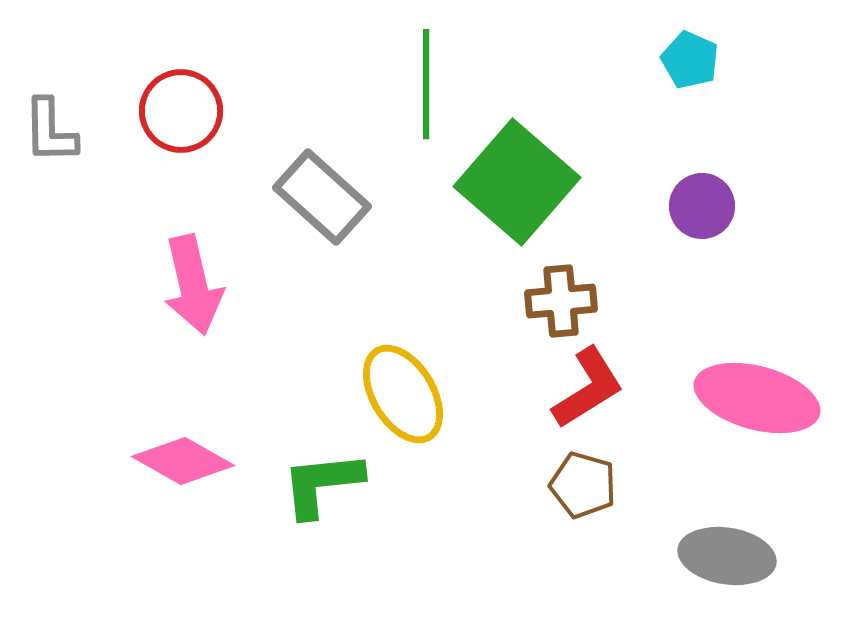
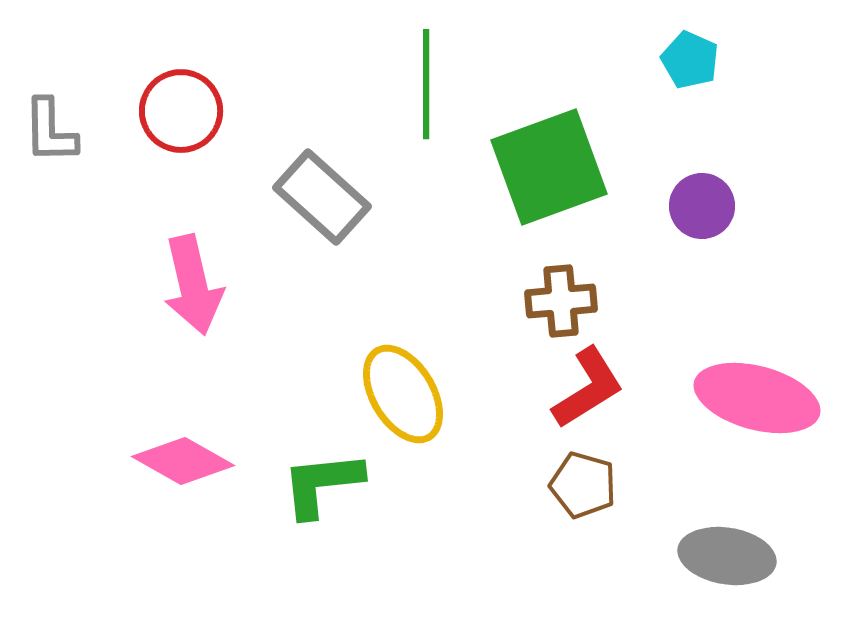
green square: moved 32 px right, 15 px up; rotated 29 degrees clockwise
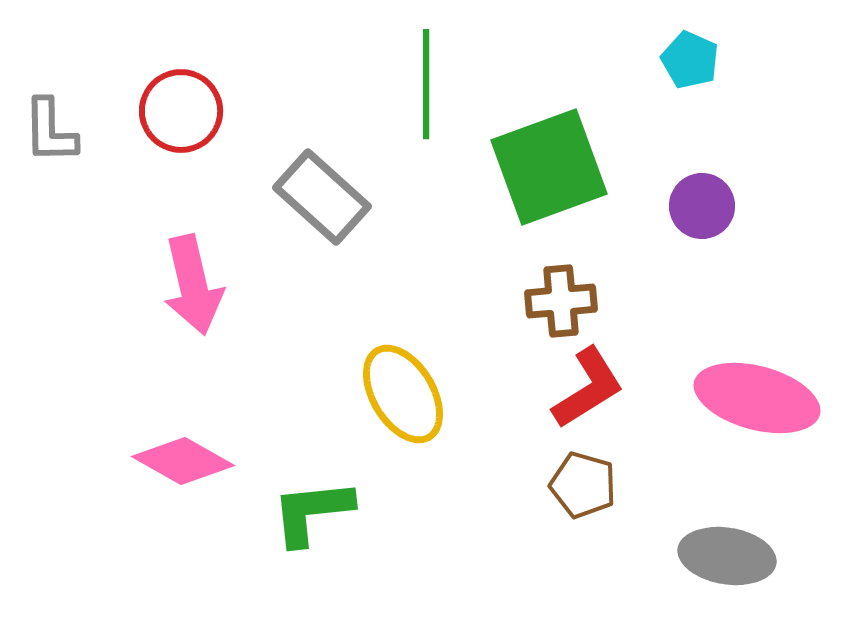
green L-shape: moved 10 px left, 28 px down
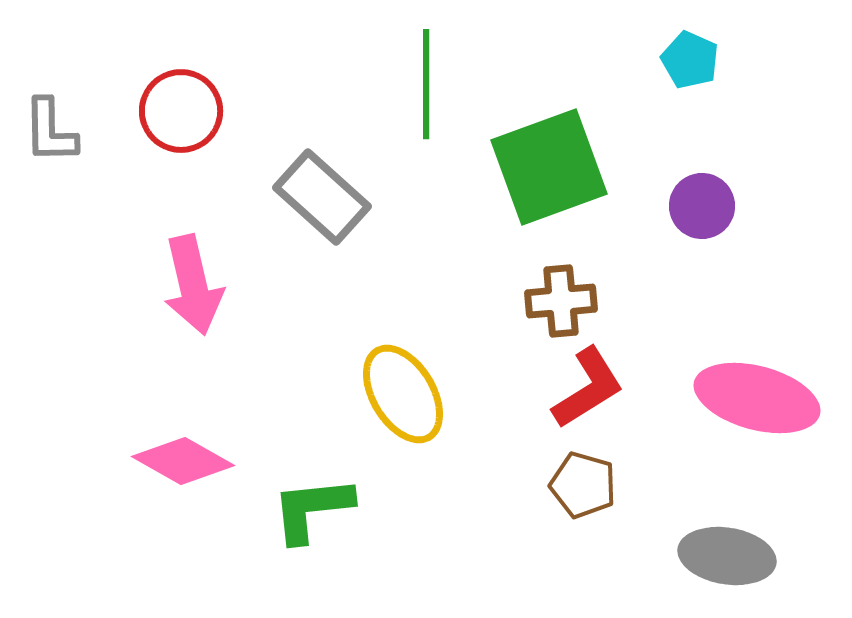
green L-shape: moved 3 px up
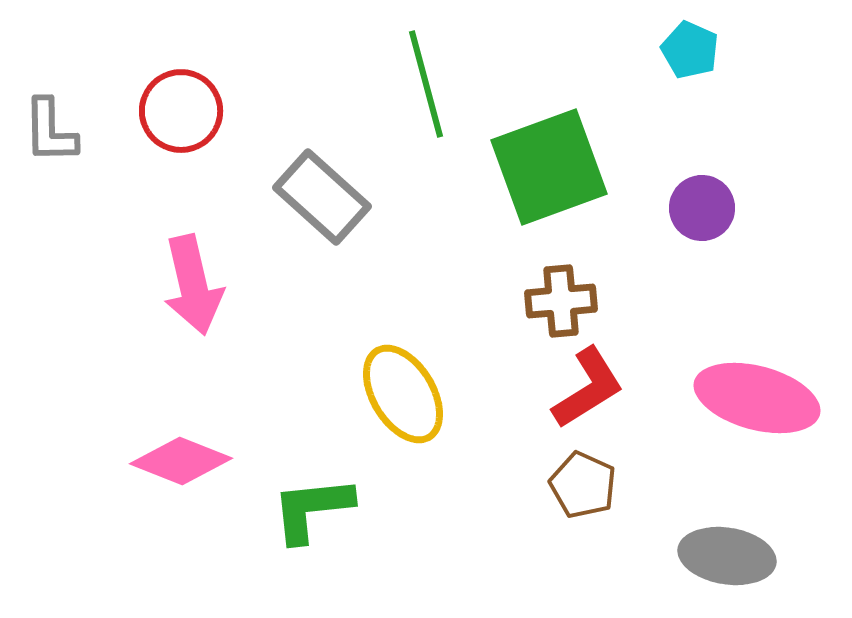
cyan pentagon: moved 10 px up
green line: rotated 15 degrees counterclockwise
purple circle: moved 2 px down
pink diamond: moved 2 px left; rotated 8 degrees counterclockwise
brown pentagon: rotated 8 degrees clockwise
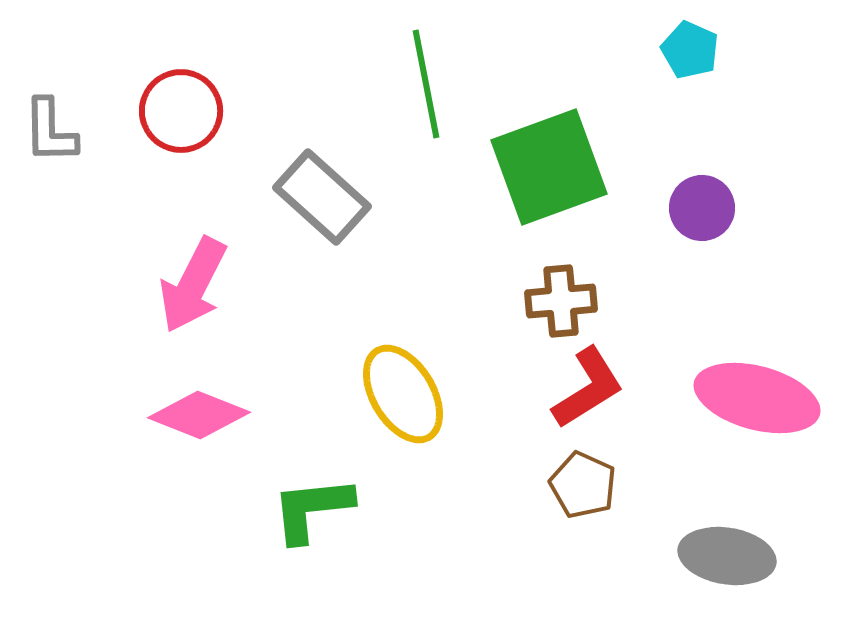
green line: rotated 4 degrees clockwise
pink arrow: rotated 40 degrees clockwise
pink diamond: moved 18 px right, 46 px up
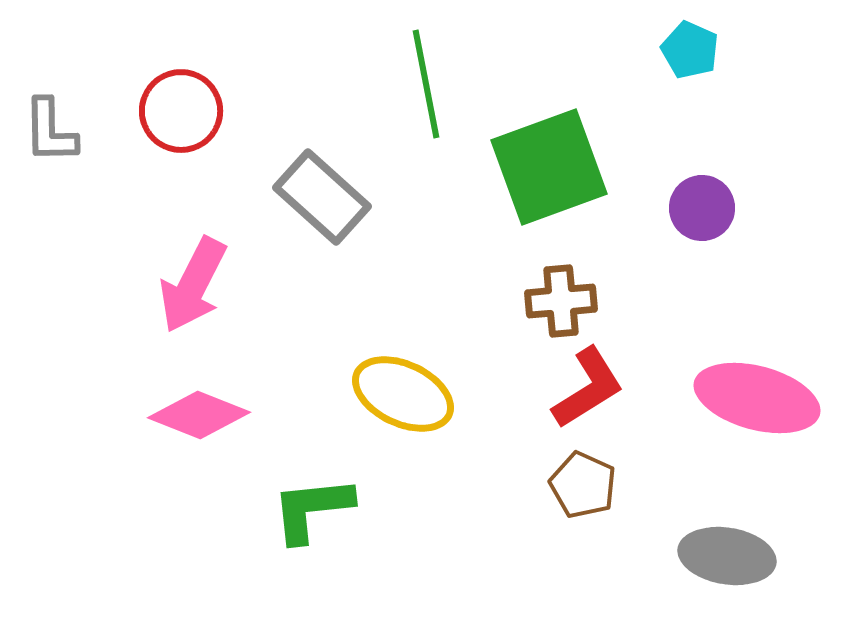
yellow ellipse: rotated 34 degrees counterclockwise
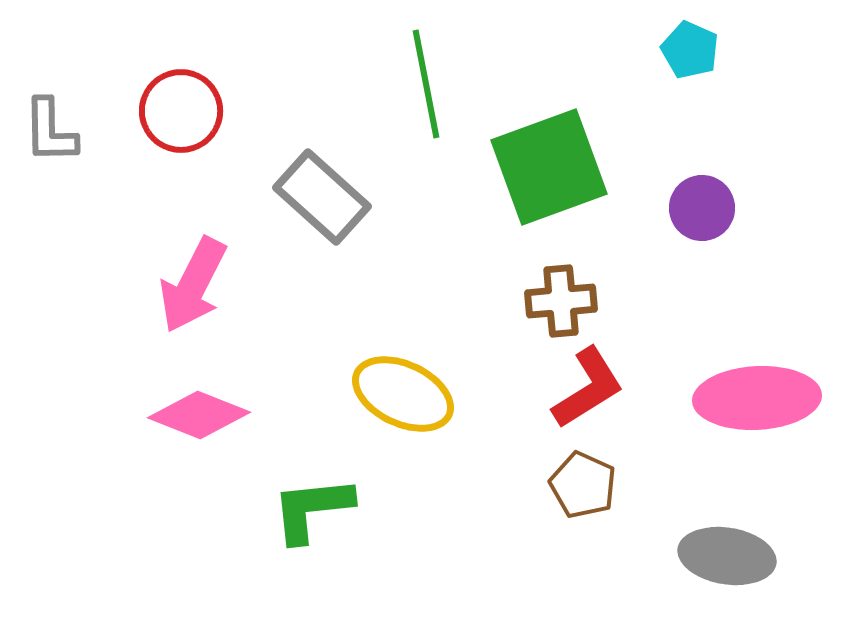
pink ellipse: rotated 18 degrees counterclockwise
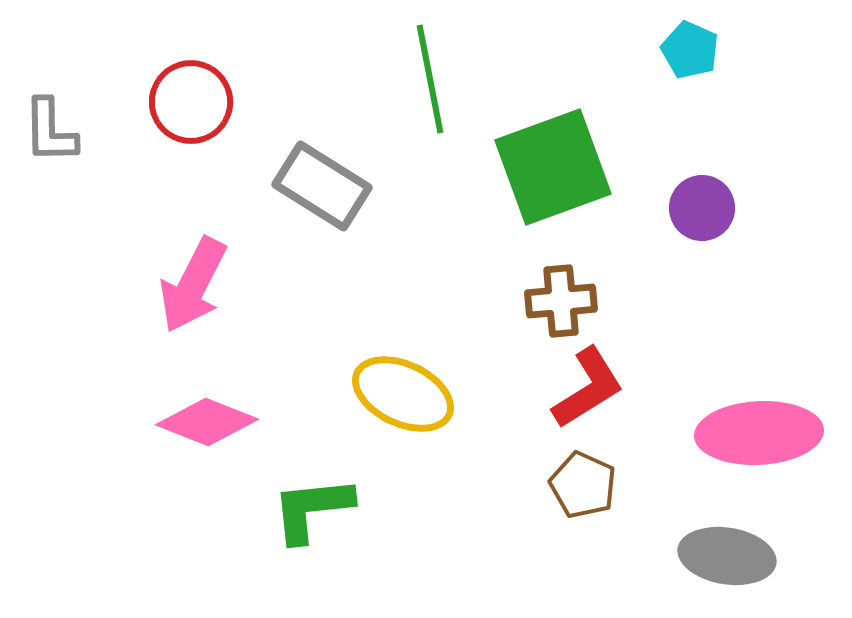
green line: moved 4 px right, 5 px up
red circle: moved 10 px right, 9 px up
green square: moved 4 px right
gray rectangle: moved 11 px up; rotated 10 degrees counterclockwise
pink ellipse: moved 2 px right, 35 px down
pink diamond: moved 8 px right, 7 px down
